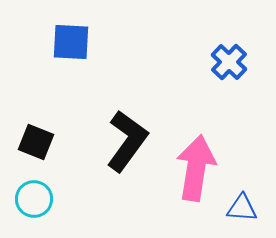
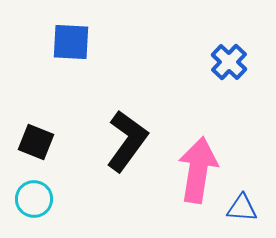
pink arrow: moved 2 px right, 2 px down
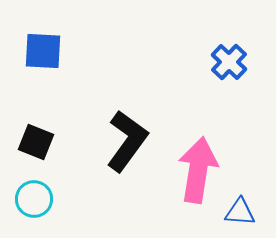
blue square: moved 28 px left, 9 px down
blue triangle: moved 2 px left, 4 px down
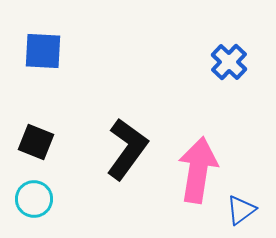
black L-shape: moved 8 px down
blue triangle: moved 1 px right, 2 px up; rotated 40 degrees counterclockwise
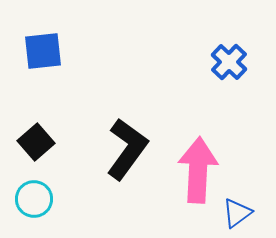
blue square: rotated 9 degrees counterclockwise
black square: rotated 27 degrees clockwise
pink arrow: rotated 6 degrees counterclockwise
blue triangle: moved 4 px left, 3 px down
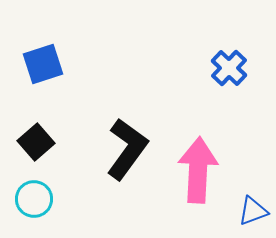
blue square: moved 13 px down; rotated 12 degrees counterclockwise
blue cross: moved 6 px down
blue triangle: moved 16 px right, 2 px up; rotated 16 degrees clockwise
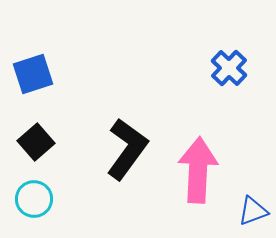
blue square: moved 10 px left, 10 px down
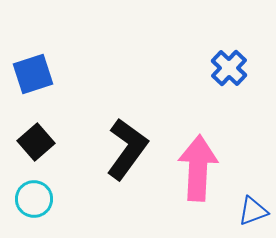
pink arrow: moved 2 px up
